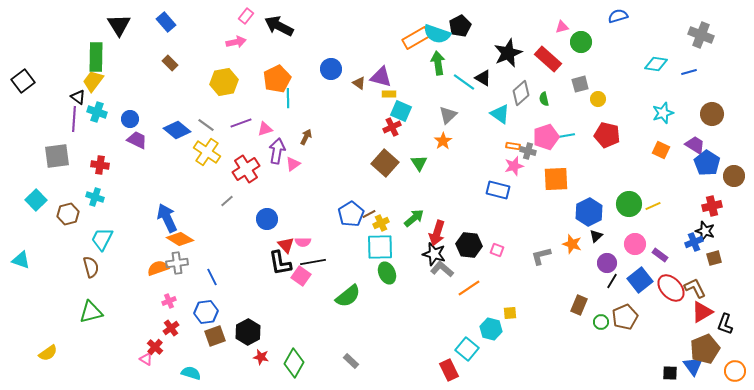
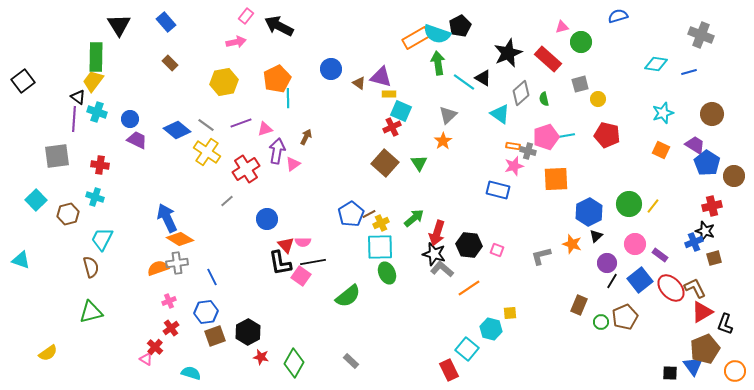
yellow line at (653, 206): rotated 28 degrees counterclockwise
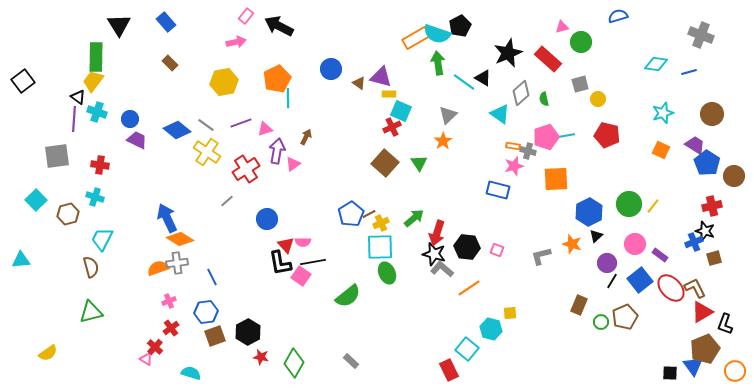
black hexagon at (469, 245): moved 2 px left, 2 px down
cyan triangle at (21, 260): rotated 24 degrees counterclockwise
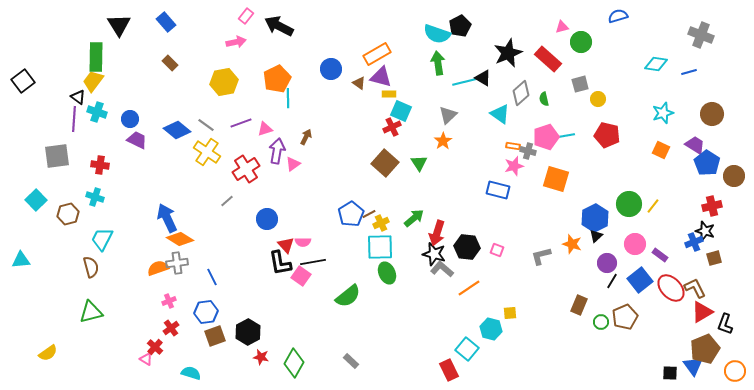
orange rectangle at (416, 38): moved 39 px left, 16 px down
cyan line at (464, 82): rotated 50 degrees counterclockwise
orange square at (556, 179): rotated 20 degrees clockwise
blue hexagon at (589, 212): moved 6 px right, 6 px down
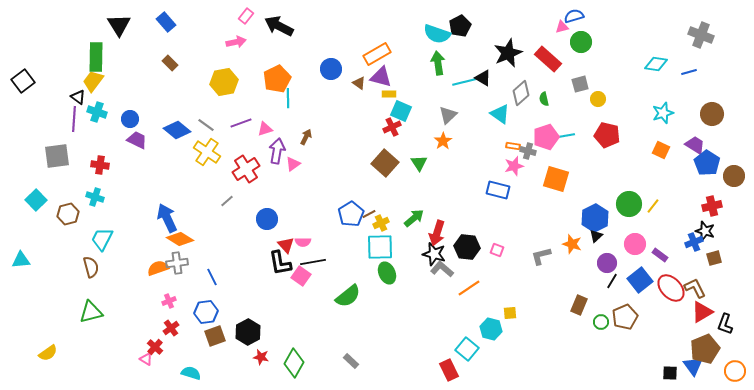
blue semicircle at (618, 16): moved 44 px left
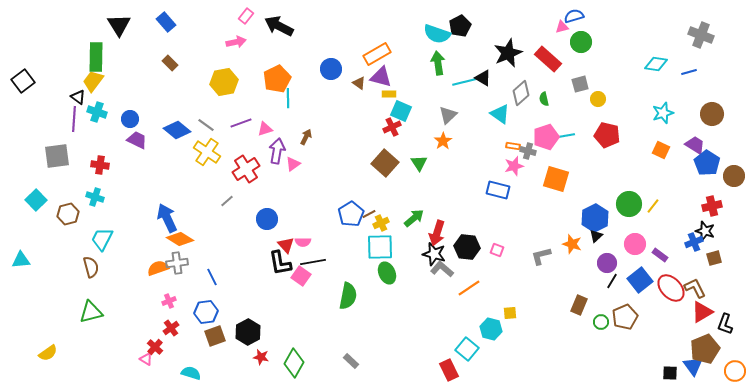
green semicircle at (348, 296): rotated 40 degrees counterclockwise
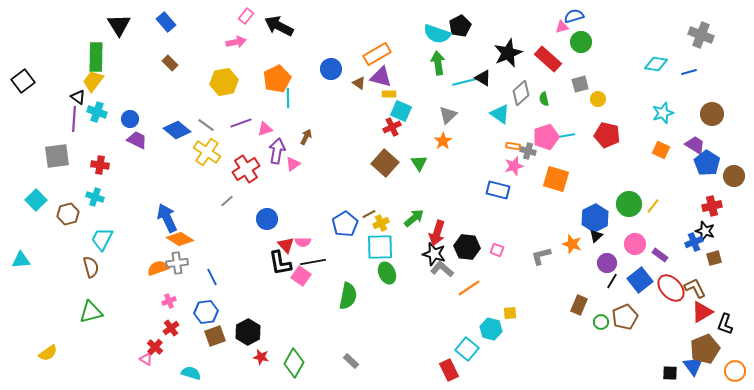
blue pentagon at (351, 214): moved 6 px left, 10 px down
